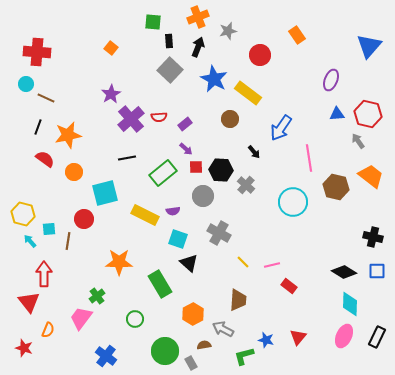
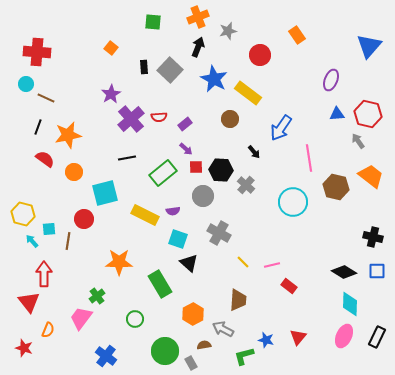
black rectangle at (169, 41): moved 25 px left, 26 px down
cyan arrow at (30, 241): moved 2 px right
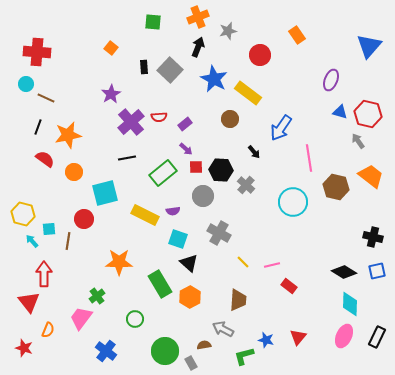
blue triangle at (337, 114): moved 3 px right, 2 px up; rotated 21 degrees clockwise
purple cross at (131, 119): moved 3 px down
blue square at (377, 271): rotated 12 degrees counterclockwise
orange hexagon at (193, 314): moved 3 px left, 17 px up
blue cross at (106, 356): moved 5 px up
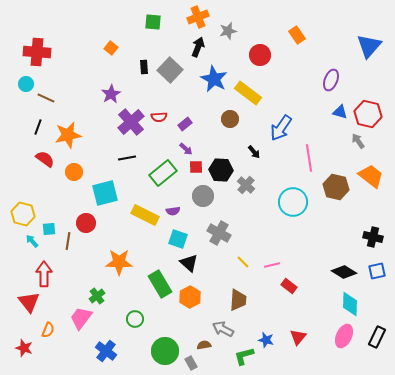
red circle at (84, 219): moved 2 px right, 4 px down
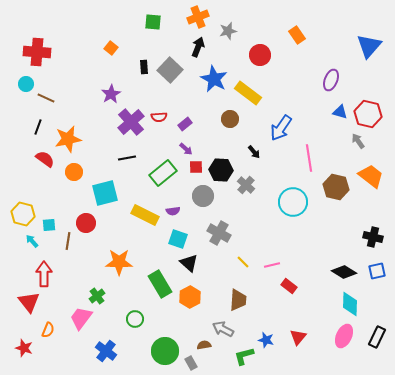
orange star at (68, 135): moved 4 px down
cyan square at (49, 229): moved 4 px up
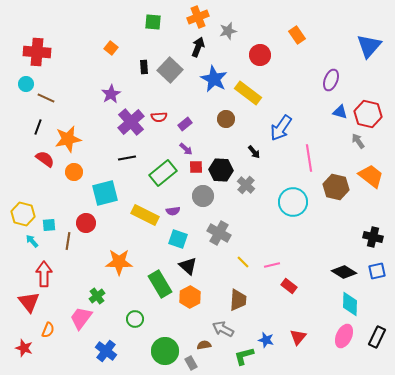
brown circle at (230, 119): moved 4 px left
black triangle at (189, 263): moved 1 px left, 3 px down
